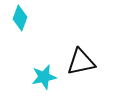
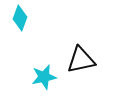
black triangle: moved 2 px up
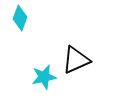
black triangle: moved 5 px left; rotated 12 degrees counterclockwise
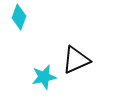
cyan diamond: moved 1 px left, 1 px up
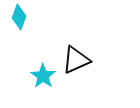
cyan star: moved 1 px left, 1 px up; rotated 25 degrees counterclockwise
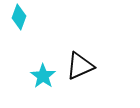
black triangle: moved 4 px right, 6 px down
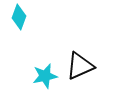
cyan star: moved 2 px right; rotated 25 degrees clockwise
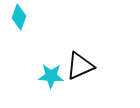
cyan star: moved 6 px right; rotated 15 degrees clockwise
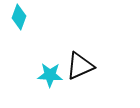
cyan star: moved 1 px left, 1 px up
